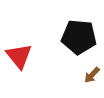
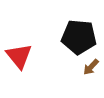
brown arrow: moved 1 px left, 8 px up
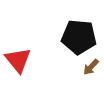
red triangle: moved 1 px left, 4 px down
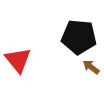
brown arrow: rotated 84 degrees clockwise
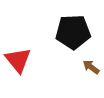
black pentagon: moved 6 px left, 5 px up; rotated 8 degrees counterclockwise
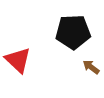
red triangle: rotated 8 degrees counterclockwise
